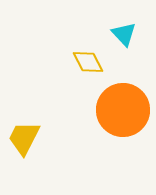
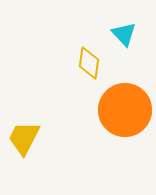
yellow diamond: moved 1 px right, 1 px down; rotated 36 degrees clockwise
orange circle: moved 2 px right
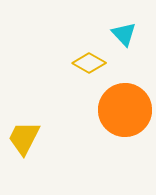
yellow diamond: rotated 68 degrees counterclockwise
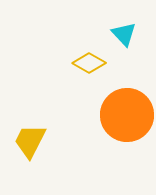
orange circle: moved 2 px right, 5 px down
yellow trapezoid: moved 6 px right, 3 px down
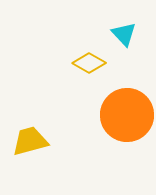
yellow trapezoid: rotated 48 degrees clockwise
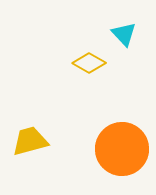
orange circle: moved 5 px left, 34 px down
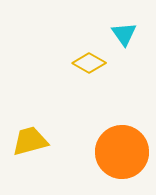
cyan triangle: rotated 8 degrees clockwise
orange circle: moved 3 px down
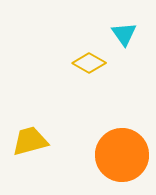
orange circle: moved 3 px down
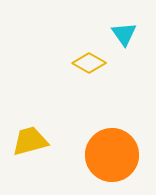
orange circle: moved 10 px left
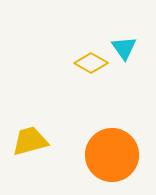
cyan triangle: moved 14 px down
yellow diamond: moved 2 px right
